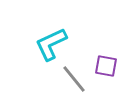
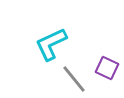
purple square: moved 1 px right, 2 px down; rotated 15 degrees clockwise
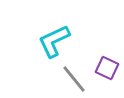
cyan L-shape: moved 3 px right, 3 px up
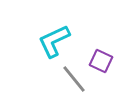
purple square: moved 6 px left, 7 px up
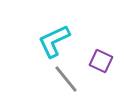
gray line: moved 8 px left
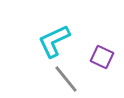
purple square: moved 1 px right, 4 px up
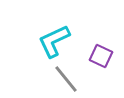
purple square: moved 1 px left, 1 px up
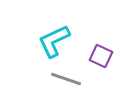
gray line: rotated 32 degrees counterclockwise
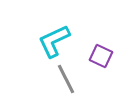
gray line: rotated 44 degrees clockwise
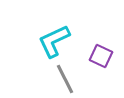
gray line: moved 1 px left
